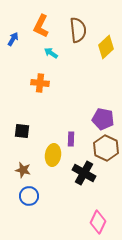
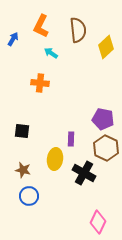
yellow ellipse: moved 2 px right, 4 px down
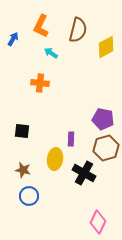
brown semicircle: rotated 20 degrees clockwise
yellow diamond: rotated 15 degrees clockwise
brown hexagon: rotated 20 degrees clockwise
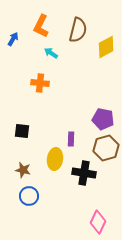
black cross: rotated 20 degrees counterclockwise
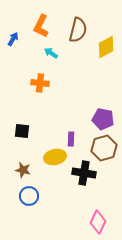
brown hexagon: moved 2 px left
yellow ellipse: moved 2 px up; rotated 70 degrees clockwise
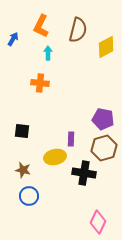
cyan arrow: moved 3 px left; rotated 56 degrees clockwise
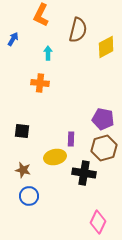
orange L-shape: moved 11 px up
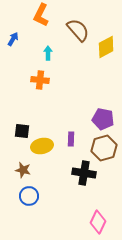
brown semicircle: rotated 55 degrees counterclockwise
orange cross: moved 3 px up
yellow ellipse: moved 13 px left, 11 px up
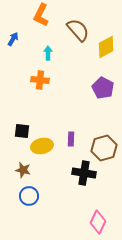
purple pentagon: moved 31 px up; rotated 15 degrees clockwise
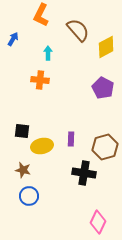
brown hexagon: moved 1 px right, 1 px up
